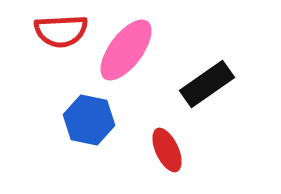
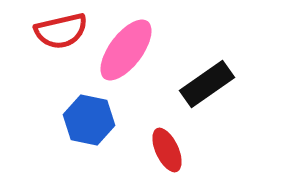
red semicircle: rotated 10 degrees counterclockwise
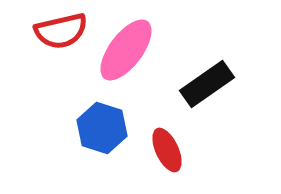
blue hexagon: moved 13 px right, 8 px down; rotated 6 degrees clockwise
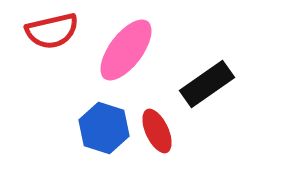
red semicircle: moved 9 px left
blue hexagon: moved 2 px right
red ellipse: moved 10 px left, 19 px up
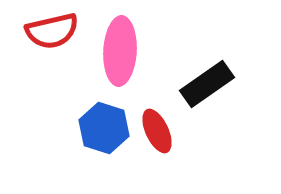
pink ellipse: moved 6 px left, 1 px down; rotated 34 degrees counterclockwise
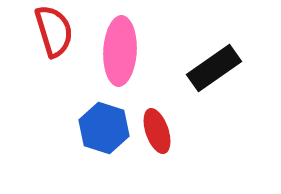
red semicircle: moved 2 px right; rotated 94 degrees counterclockwise
black rectangle: moved 7 px right, 16 px up
red ellipse: rotated 6 degrees clockwise
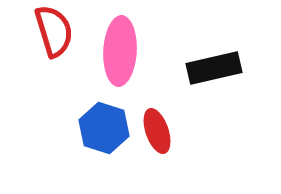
black rectangle: rotated 22 degrees clockwise
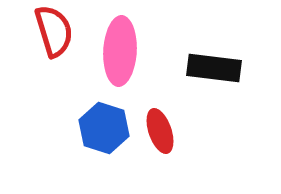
black rectangle: rotated 20 degrees clockwise
red ellipse: moved 3 px right
